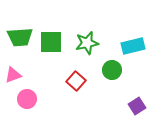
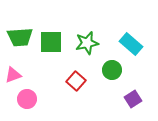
cyan rectangle: moved 2 px left, 2 px up; rotated 55 degrees clockwise
purple square: moved 4 px left, 7 px up
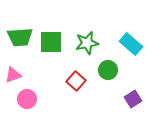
green circle: moved 4 px left
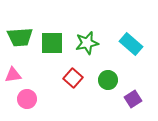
green square: moved 1 px right, 1 px down
green circle: moved 10 px down
pink triangle: rotated 12 degrees clockwise
red square: moved 3 px left, 3 px up
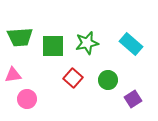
green square: moved 1 px right, 3 px down
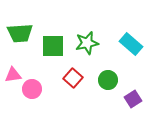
green trapezoid: moved 4 px up
pink circle: moved 5 px right, 10 px up
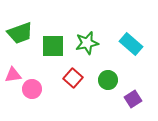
green trapezoid: rotated 16 degrees counterclockwise
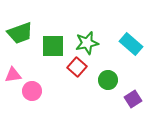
red square: moved 4 px right, 11 px up
pink circle: moved 2 px down
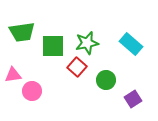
green trapezoid: moved 2 px right, 1 px up; rotated 12 degrees clockwise
green circle: moved 2 px left
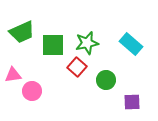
green trapezoid: rotated 16 degrees counterclockwise
green square: moved 1 px up
purple square: moved 1 px left, 3 px down; rotated 30 degrees clockwise
